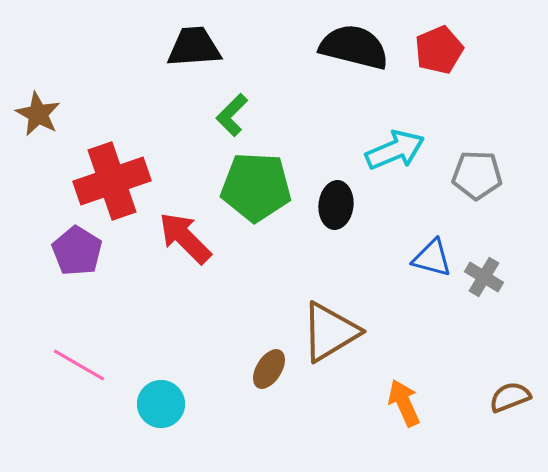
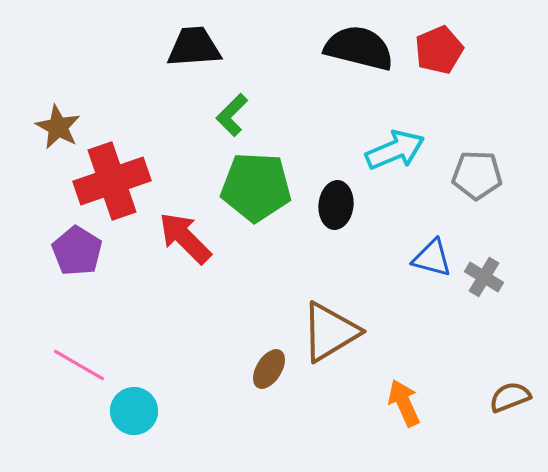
black semicircle: moved 5 px right, 1 px down
brown star: moved 20 px right, 13 px down
cyan circle: moved 27 px left, 7 px down
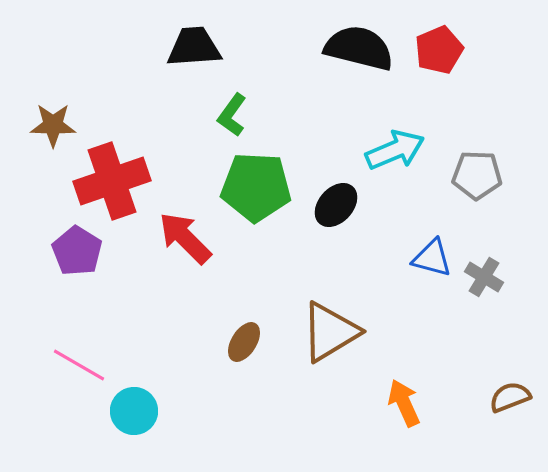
green L-shape: rotated 9 degrees counterclockwise
brown star: moved 5 px left, 2 px up; rotated 27 degrees counterclockwise
black ellipse: rotated 36 degrees clockwise
brown ellipse: moved 25 px left, 27 px up
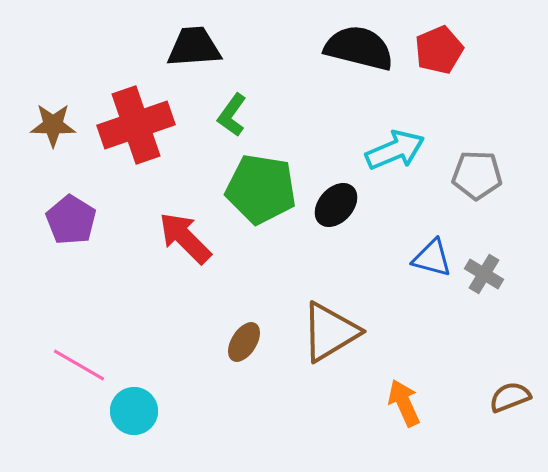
red cross: moved 24 px right, 56 px up
green pentagon: moved 5 px right, 2 px down; rotated 6 degrees clockwise
purple pentagon: moved 6 px left, 31 px up
gray cross: moved 3 px up
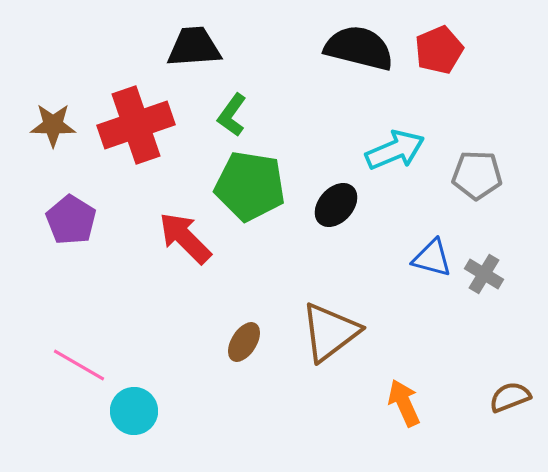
green pentagon: moved 11 px left, 3 px up
brown triangle: rotated 6 degrees counterclockwise
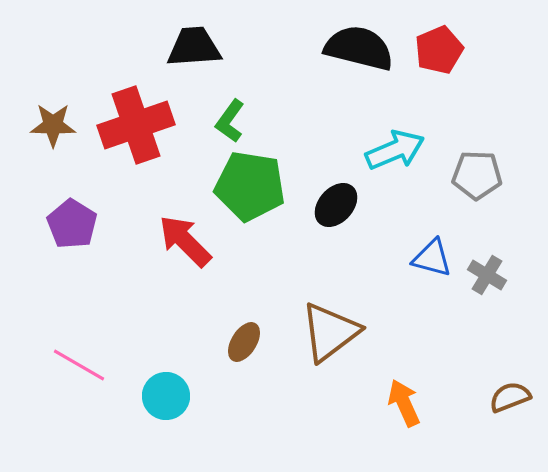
green L-shape: moved 2 px left, 6 px down
purple pentagon: moved 1 px right, 4 px down
red arrow: moved 3 px down
gray cross: moved 3 px right, 1 px down
cyan circle: moved 32 px right, 15 px up
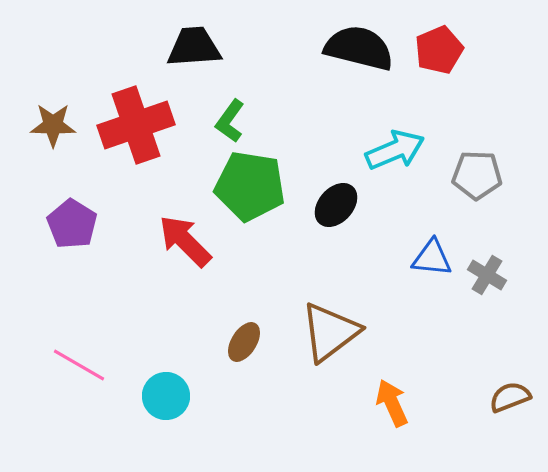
blue triangle: rotated 9 degrees counterclockwise
orange arrow: moved 12 px left
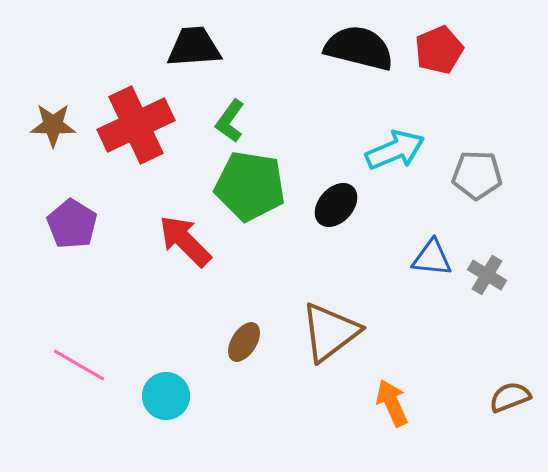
red cross: rotated 6 degrees counterclockwise
